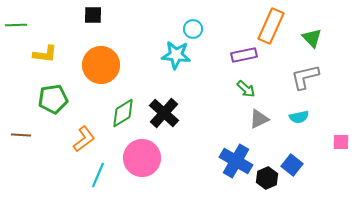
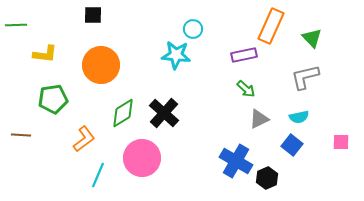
blue square: moved 20 px up
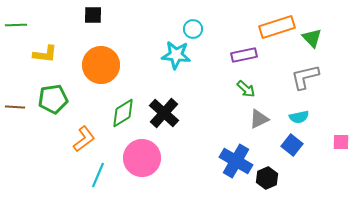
orange rectangle: moved 6 px right, 1 px down; rotated 48 degrees clockwise
brown line: moved 6 px left, 28 px up
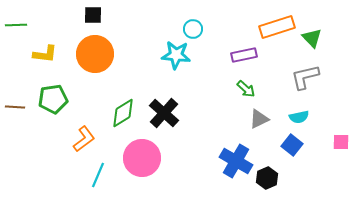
orange circle: moved 6 px left, 11 px up
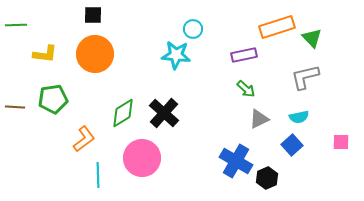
blue square: rotated 10 degrees clockwise
cyan line: rotated 25 degrees counterclockwise
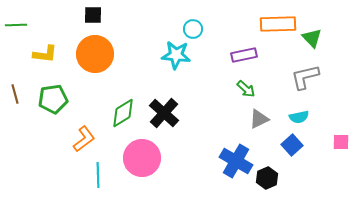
orange rectangle: moved 1 px right, 3 px up; rotated 16 degrees clockwise
brown line: moved 13 px up; rotated 72 degrees clockwise
